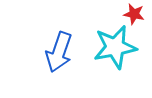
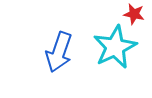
cyan star: rotated 15 degrees counterclockwise
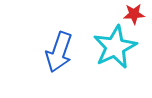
red star: rotated 15 degrees counterclockwise
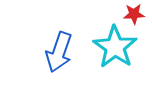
cyan star: rotated 12 degrees counterclockwise
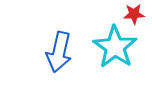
blue arrow: rotated 6 degrees counterclockwise
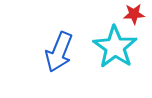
blue arrow: rotated 9 degrees clockwise
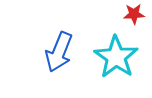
cyan star: moved 1 px right, 10 px down
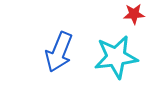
cyan star: rotated 30 degrees clockwise
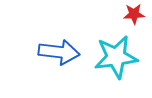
blue arrow: rotated 105 degrees counterclockwise
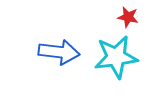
red star: moved 6 px left, 3 px down; rotated 15 degrees clockwise
